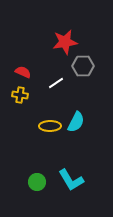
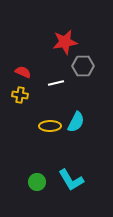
white line: rotated 21 degrees clockwise
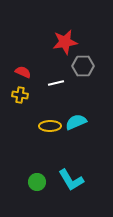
cyan semicircle: rotated 140 degrees counterclockwise
